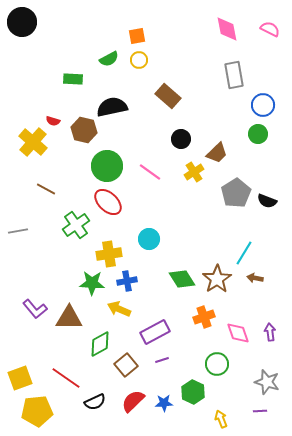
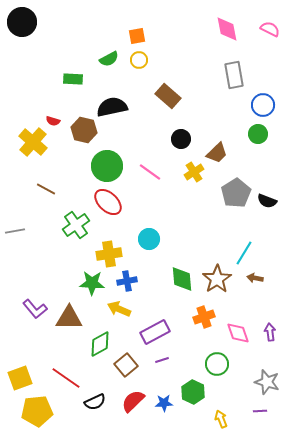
gray line at (18, 231): moved 3 px left
green diamond at (182, 279): rotated 28 degrees clockwise
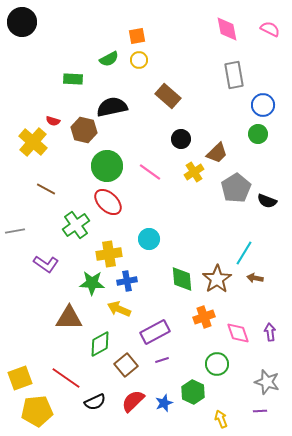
gray pentagon at (236, 193): moved 5 px up
purple L-shape at (35, 309): moved 11 px right, 45 px up; rotated 15 degrees counterclockwise
blue star at (164, 403): rotated 18 degrees counterclockwise
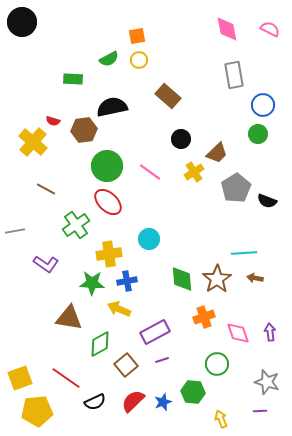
brown hexagon at (84, 130): rotated 20 degrees counterclockwise
cyan line at (244, 253): rotated 55 degrees clockwise
brown triangle at (69, 318): rotated 8 degrees clockwise
green hexagon at (193, 392): rotated 20 degrees counterclockwise
blue star at (164, 403): moved 1 px left, 1 px up
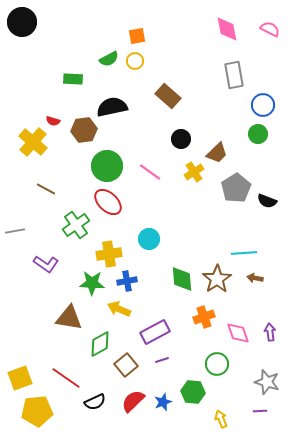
yellow circle at (139, 60): moved 4 px left, 1 px down
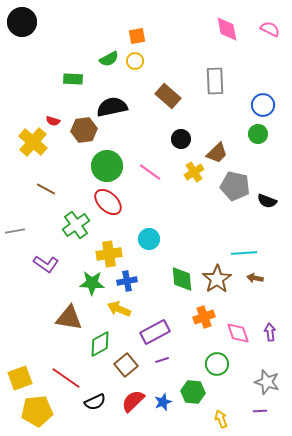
gray rectangle at (234, 75): moved 19 px left, 6 px down; rotated 8 degrees clockwise
gray pentagon at (236, 188): moved 1 px left, 2 px up; rotated 28 degrees counterclockwise
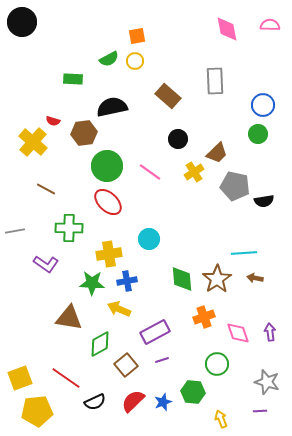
pink semicircle at (270, 29): moved 4 px up; rotated 24 degrees counterclockwise
brown hexagon at (84, 130): moved 3 px down
black circle at (181, 139): moved 3 px left
black semicircle at (267, 201): moved 3 px left; rotated 30 degrees counterclockwise
green cross at (76, 225): moved 7 px left, 3 px down; rotated 36 degrees clockwise
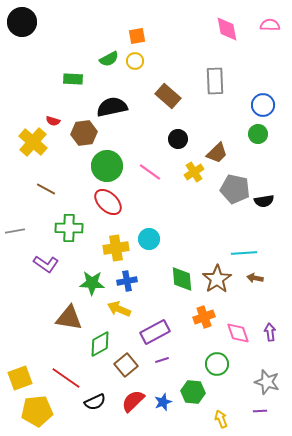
gray pentagon at (235, 186): moved 3 px down
yellow cross at (109, 254): moved 7 px right, 6 px up
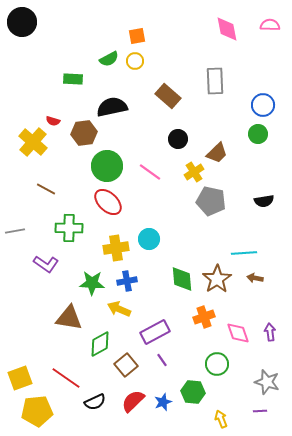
gray pentagon at (235, 189): moved 24 px left, 12 px down
purple line at (162, 360): rotated 72 degrees clockwise
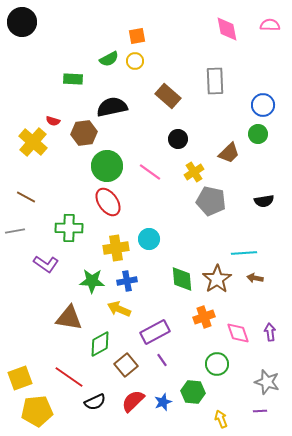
brown trapezoid at (217, 153): moved 12 px right
brown line at (46, 189): moved 20 px left, 8 px down
red ellipse at (108, 202): rotated 12 degrees clockwise
green star at (92, 283): moved 2 px up
red line at (66, 378): moved 3 px right, 1 px up
